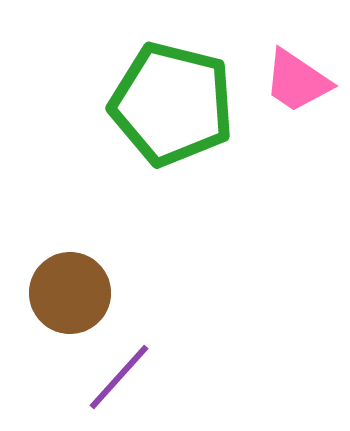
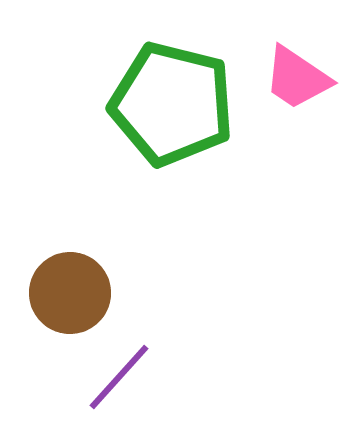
pink trapezoid: moved 3 px up
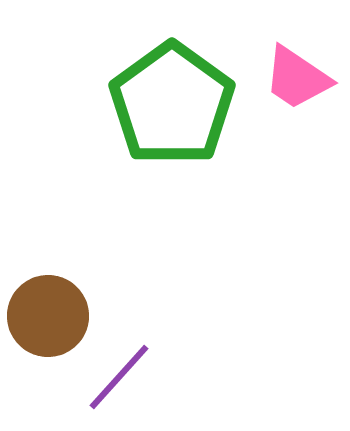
green pentagon: rotated 22 degrees clockwise
brown circle: moved 22 px left, 23 px down
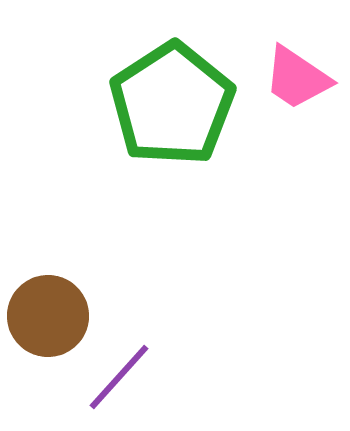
green pentagon: rotated 3 degrees clockwise
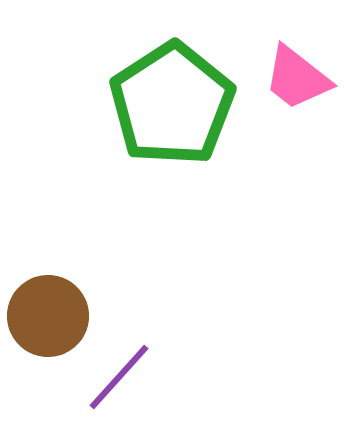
pink trapezoid: rotated 4 degrees clockwise
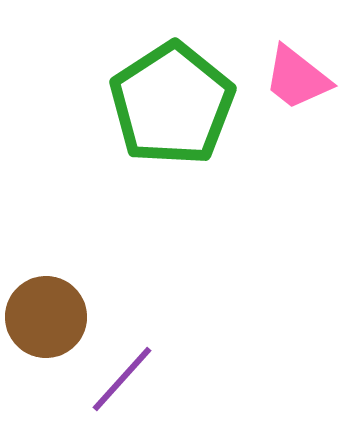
brown circle: moved 2 px left, 1 px down
purple line: moved 3 px right, 2 px down
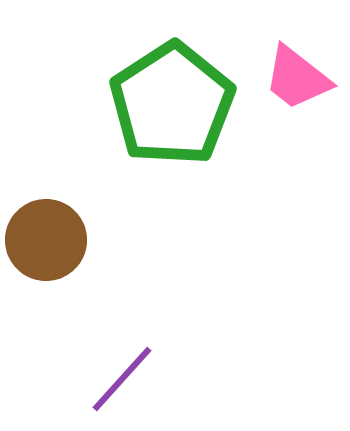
brown circle: moved 77 px up
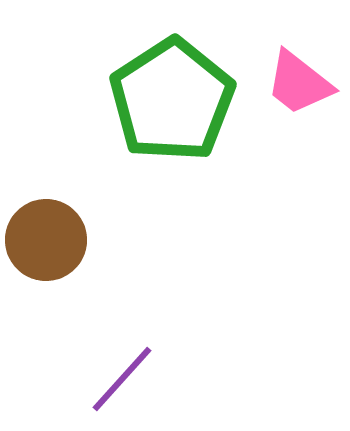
pink trapezoid: moved 2 px right, 5 px down
green pentagon: moved 4 px up
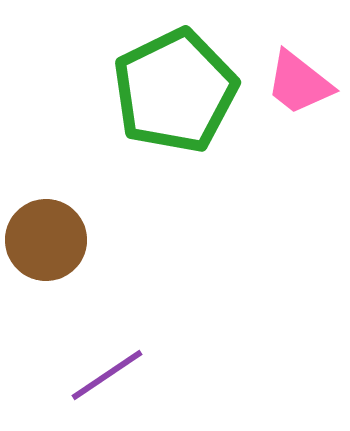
green pentagon: moved 3 px right, 9 px up; rotated 7 degrees clockwise
purple line: moved 15 px left, 4 px up; rotated 14 degrees clockwise
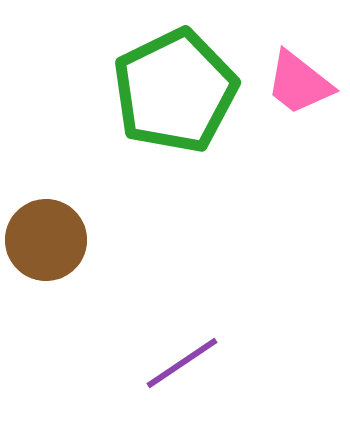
purple line: moved 75 px right, 12 px up
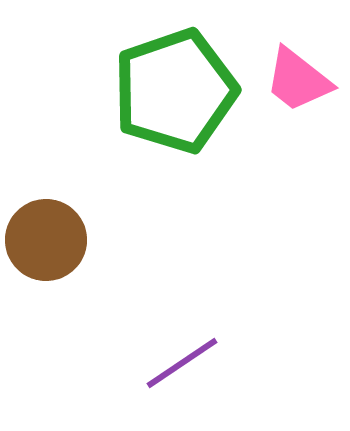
pink trapezoid: moved 1 px left, 3 px up
green pentagon: rotated 7 degrees clockwise
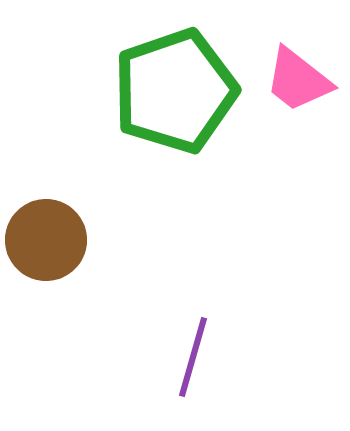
purple line: moved 11 px right, 6 px up; rotated 40 degrees counterclockwise
